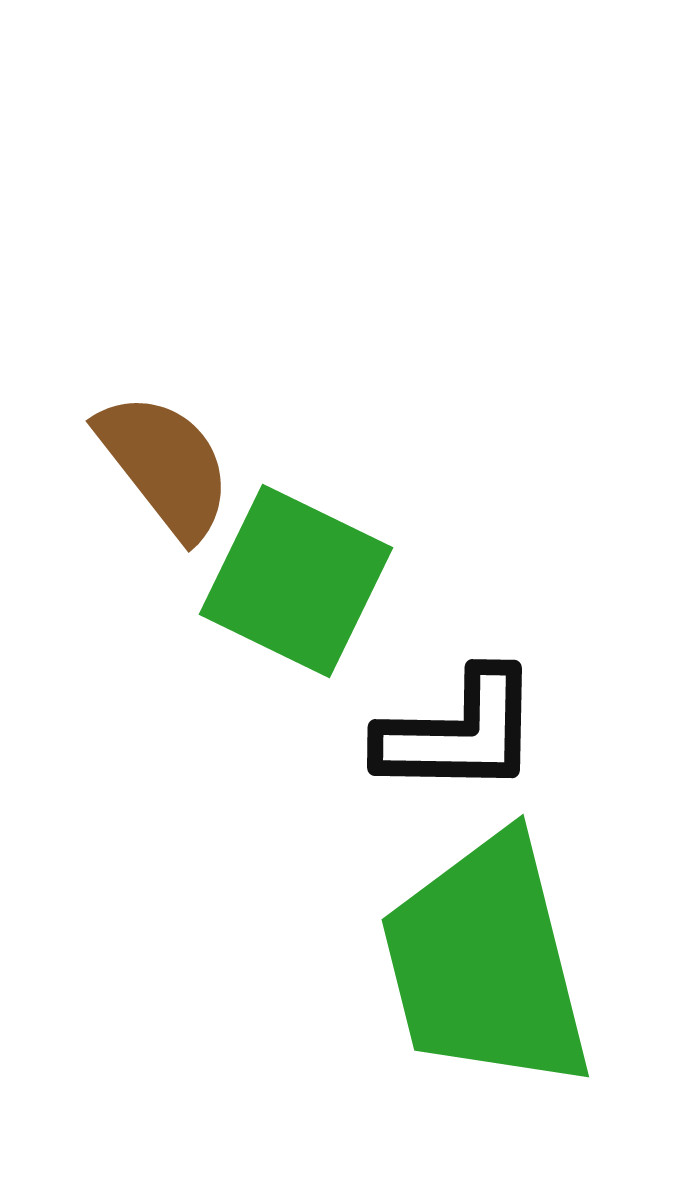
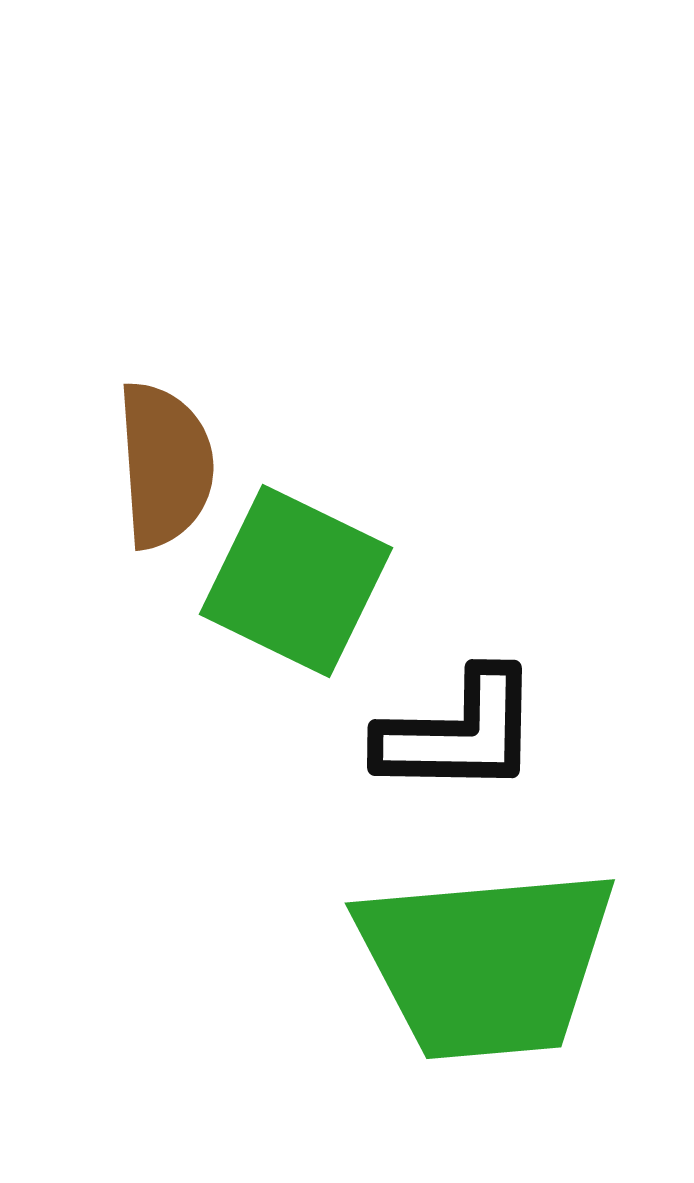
brown semicircle: rotated 34 degrees clockwise
green trapezoid: rotated 81 degrees counterclockwise
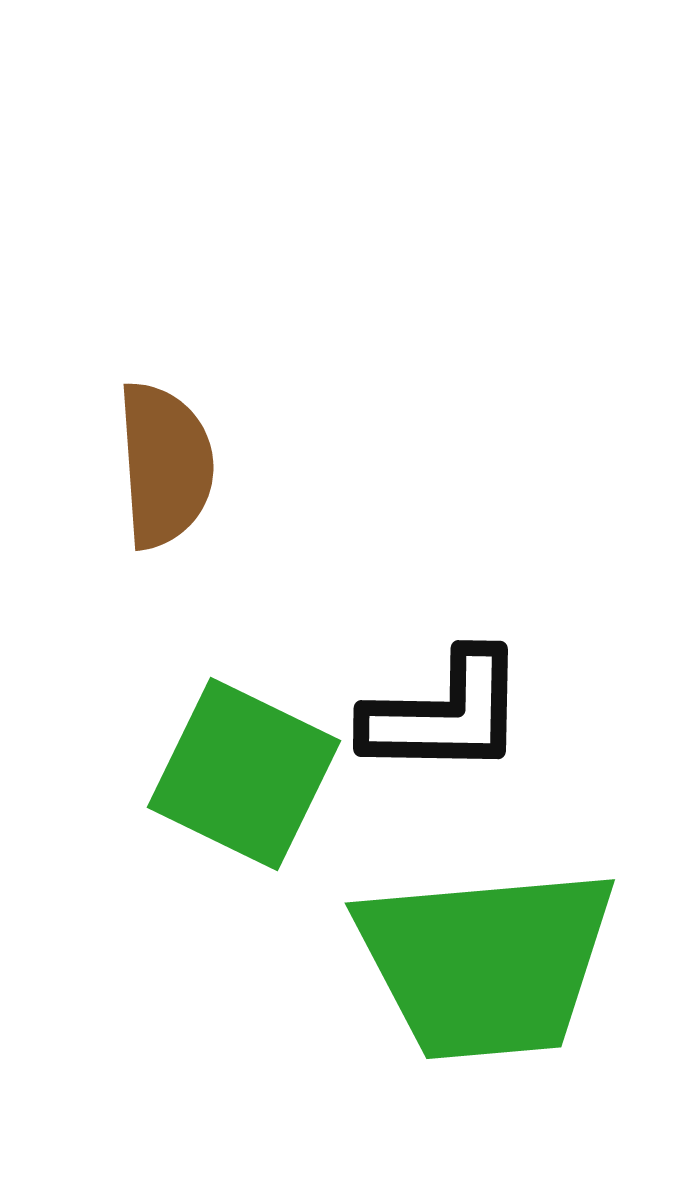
green square: moved 52 px left, 193 px down
black L-shape: moved 14 px left, 19 px up
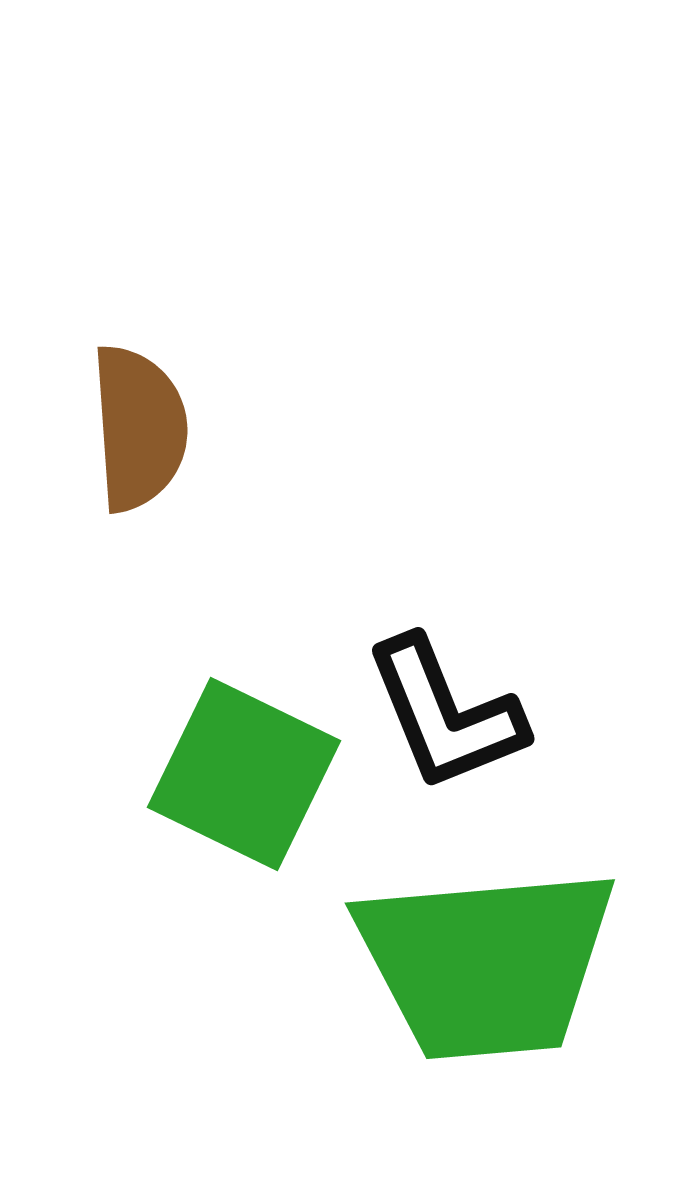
brown semicircle: moved 26 px left, 37 px up
black L-shape: rotated 67 degrees clockwise
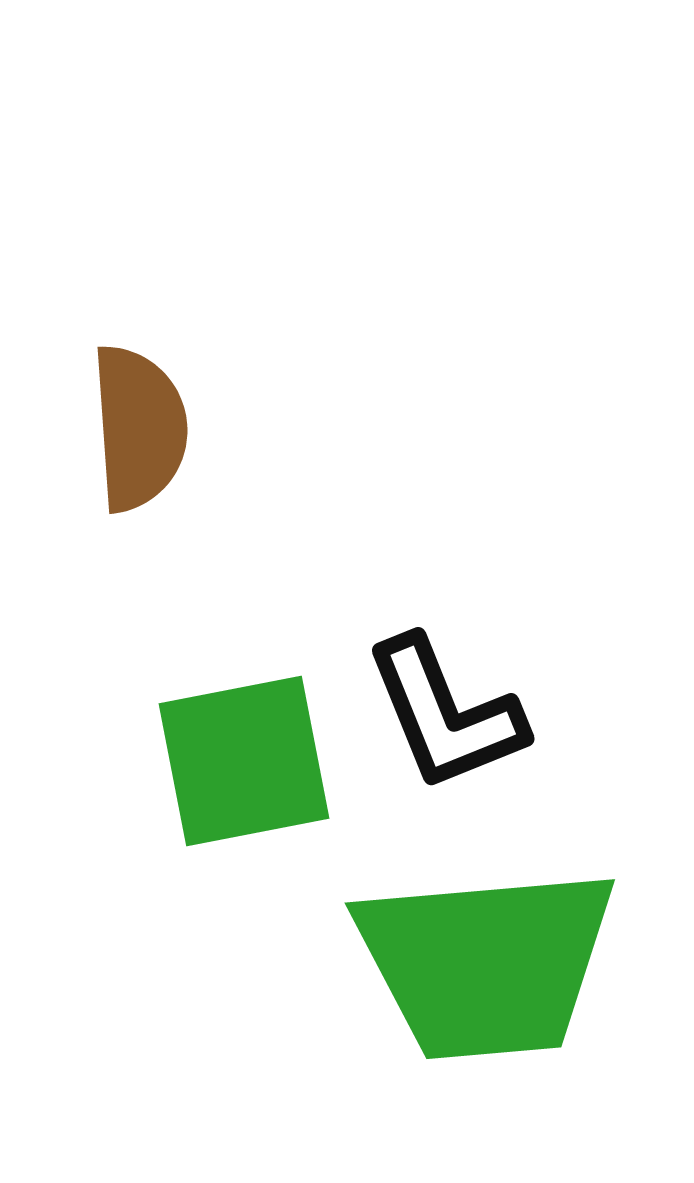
green square: moved 13 px up; rotated 37 degrees counterclockwise
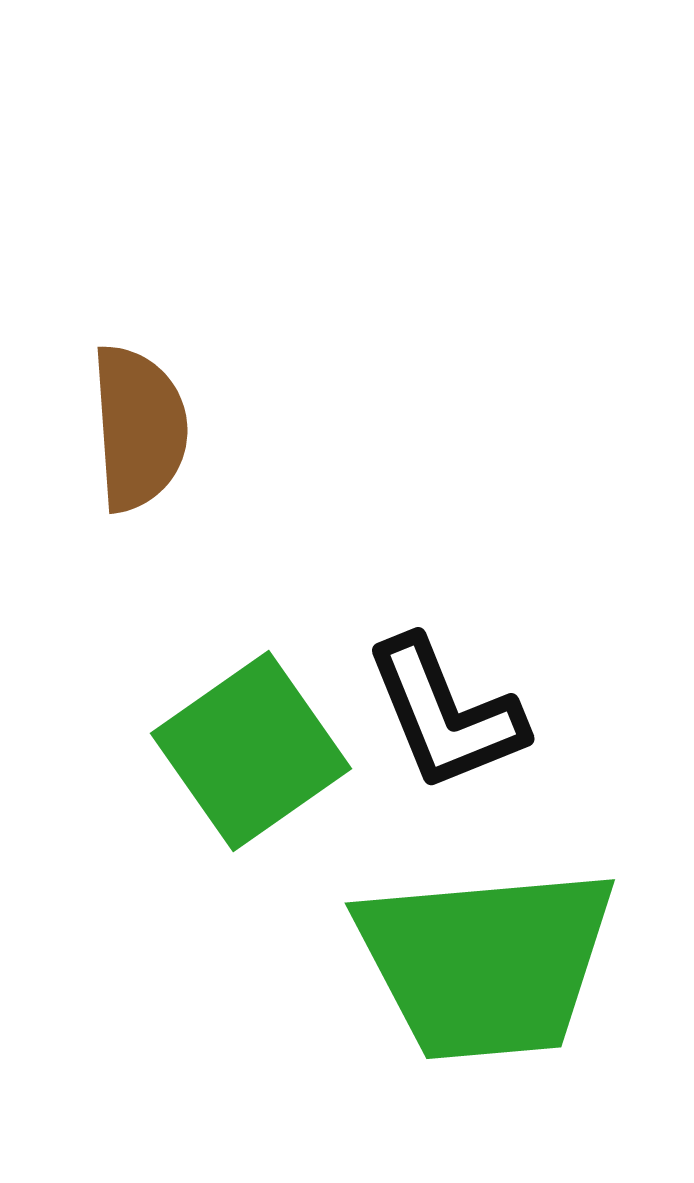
green square: moved 7 px right, 10 px up; rotated 24 degrees counterclockwise
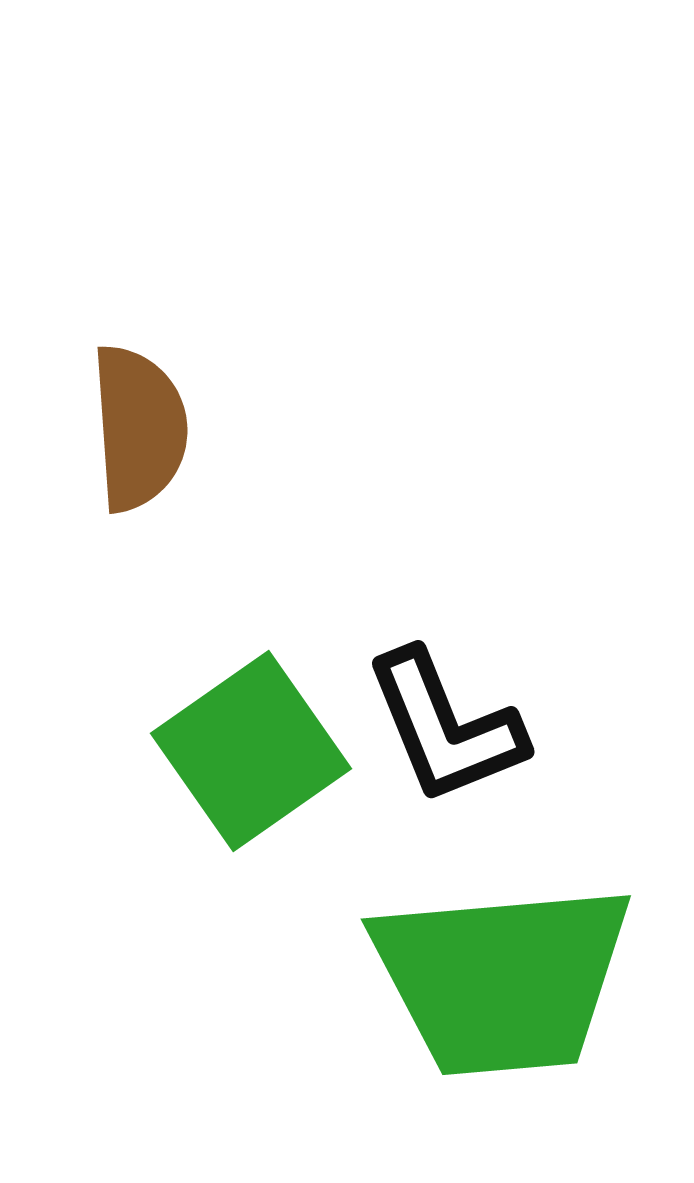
black L-shape: moved 13 px down
green trapezoid: moved 16 px right, 16 px down
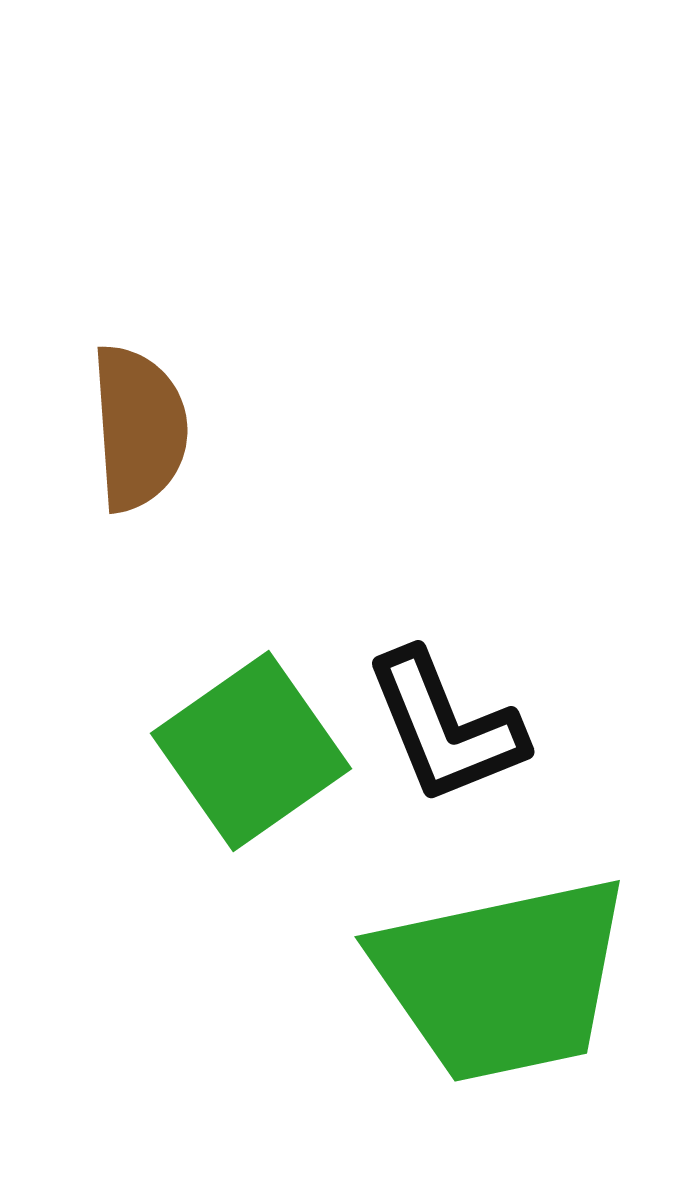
green trapezoid: rotated 7 degrees counterclockwise
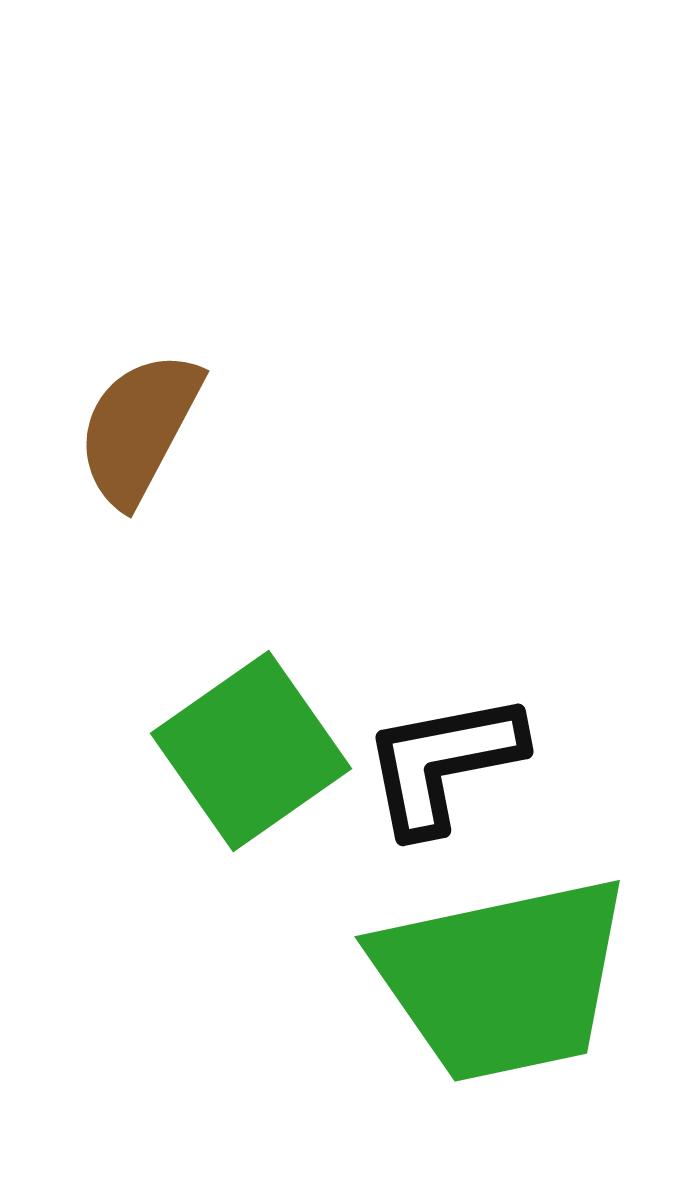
brown semicircle: rotated 148 degrees counterclockwise
black L-shape: moved 2 px left, 36 px down; rotated 101 degrees clockwise
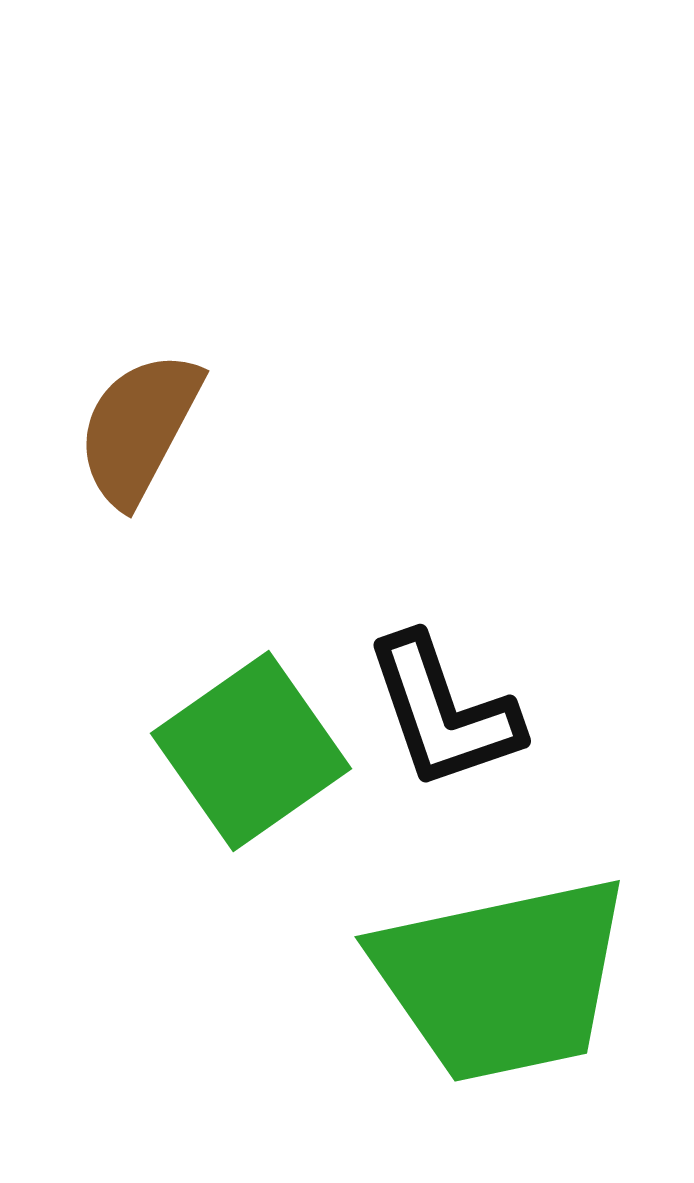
black L-shape: moved 51 px up; rotated 98 degrees counterclockwise
